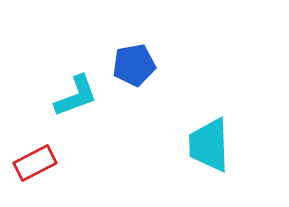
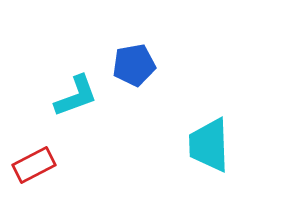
red rectangle: moved 1 px left, 2 px down
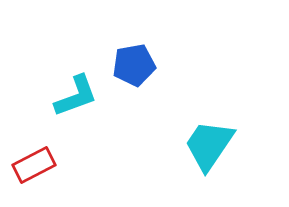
cyan trapezoid: rotated 36 degrees clockwise
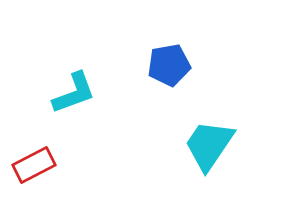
blue pentagon: moved 35 px right
cyan L-shape: moved 2 px left, 3 px up
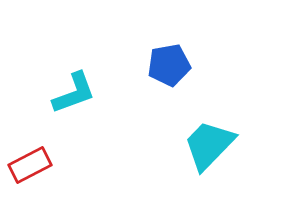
cyan trapezoid: rotated 10 degrees clockwise
red rectangle: moved 4 px left
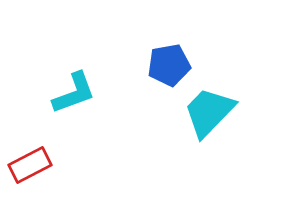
cyan trapezoid: moved 33 px up
